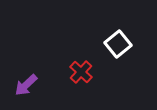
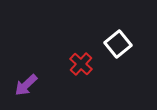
red cross: moved 8 px up
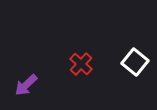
white square: moved 17 px right, 18 px down; rotated 12 degrees counterclockwise
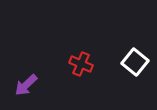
red cross: rotated 20 degrees counterclockwise
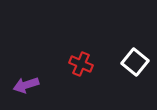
purple arrow: rotated 25 degrees clockwise
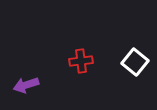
red cross: moved 3 px up; rotated 30 degrees counterclockwise
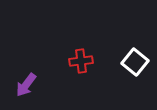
purple arrow: rotated 35 degrees counterclockwise
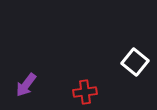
red cross: moved 4 px right, 31 px down
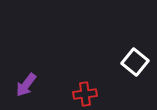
red cross: moved 2 px down
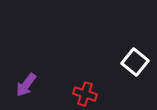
red cross: rotated 25 degrees clockwise
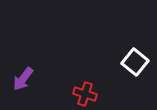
purple arrow: moved 3 px left, 6 px up
